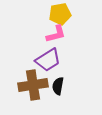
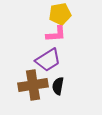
pink L-shape: rotated 10 degrees clockwise
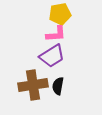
purple trapezoid: moved 4 px right, 4 px up
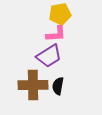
purple trapezoid: moved 3 px left
brown cross: rotated 8 degrees clockwise
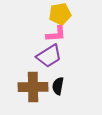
brown cross: moved 2 px down
